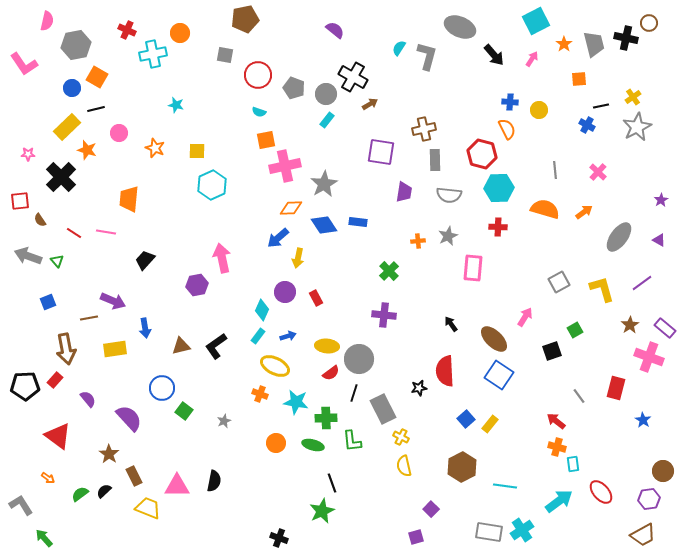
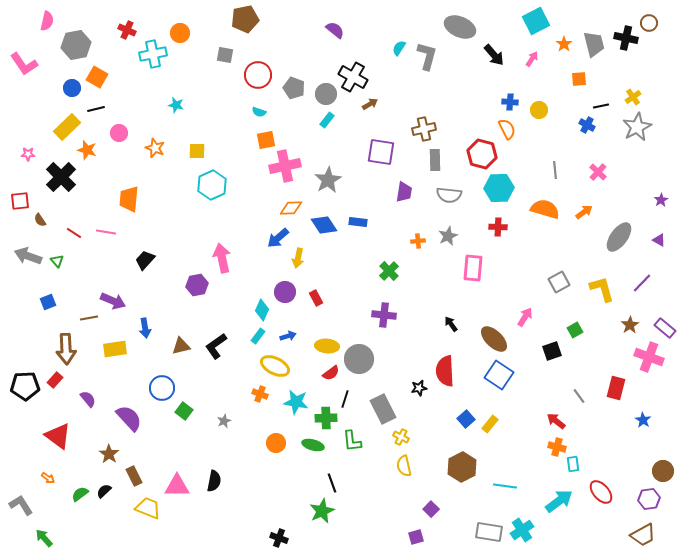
gray star at (324, 184): moved 4 px right, 4 px up
purple line at (642, 283): rotated 10 degrees counterclockwise
brown arrow at (66, 349): rotated 8 degrees clockwise
black line at (354, 393): moved 9 px left, 6 px down
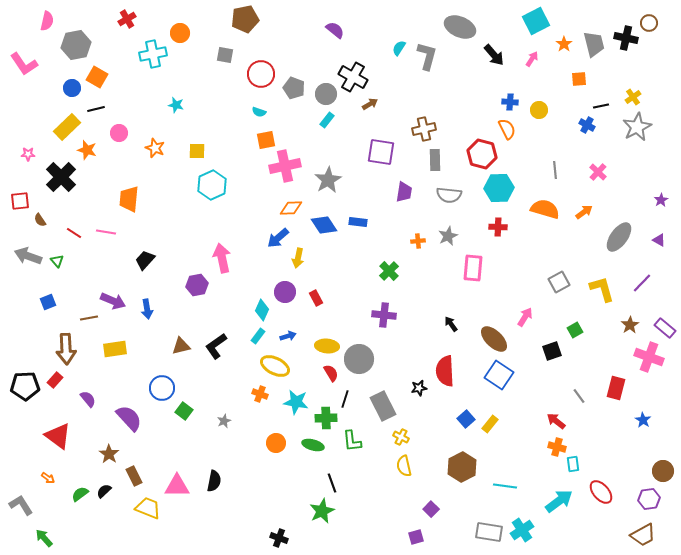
red cross at (127, 30): moved 11 px up; rotated 36 degrees clockwise
red circle at (258, 75): moved 3 px right, 1 px up
blue arrow at (145, 328): moved 2 px right, 19 px up
red semicircle at (331, 373): rotated 84 degrees counterclockwise
gray rectangle at (383, 409): moved 3 px up
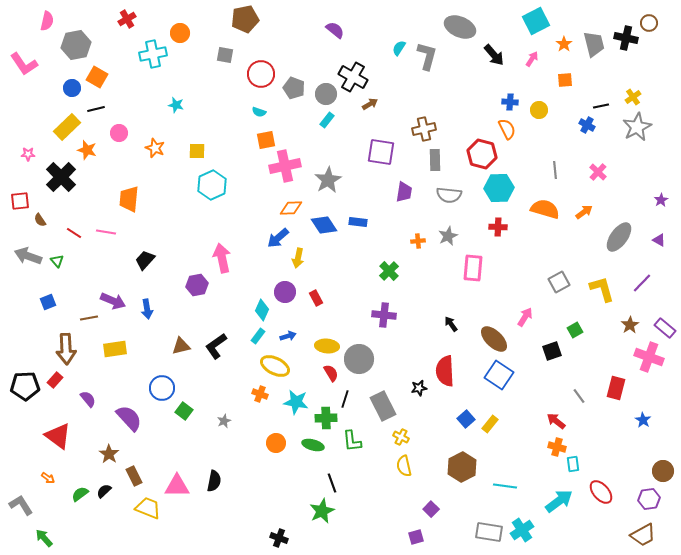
orange square at (579, 79): moved 14 px left, 1 px down
